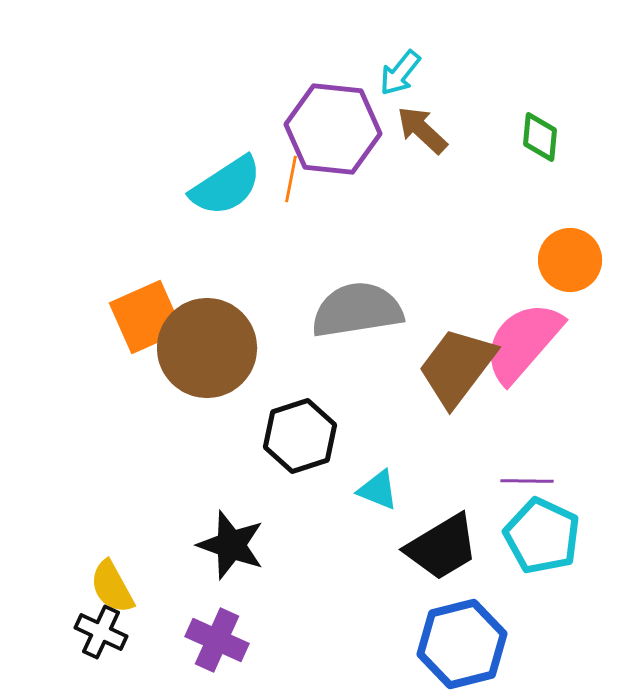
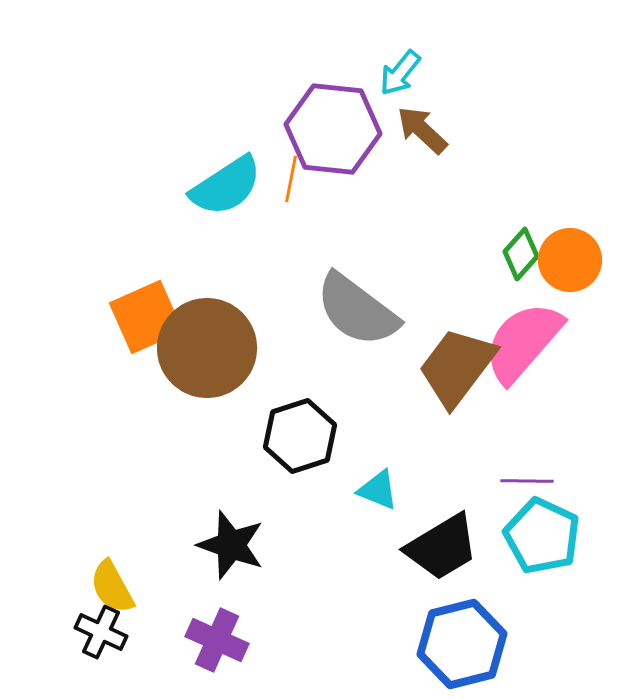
green diamond: moved 19 px left, 117 px down; rotated 36 degrees clockwise
gray semicircle: rotated 134 degrees counterclockwise
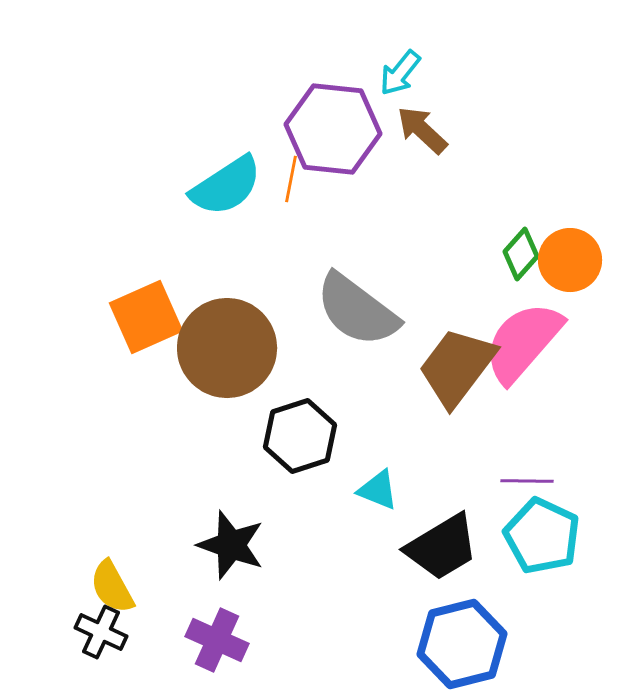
brown circle: moved 20 px right
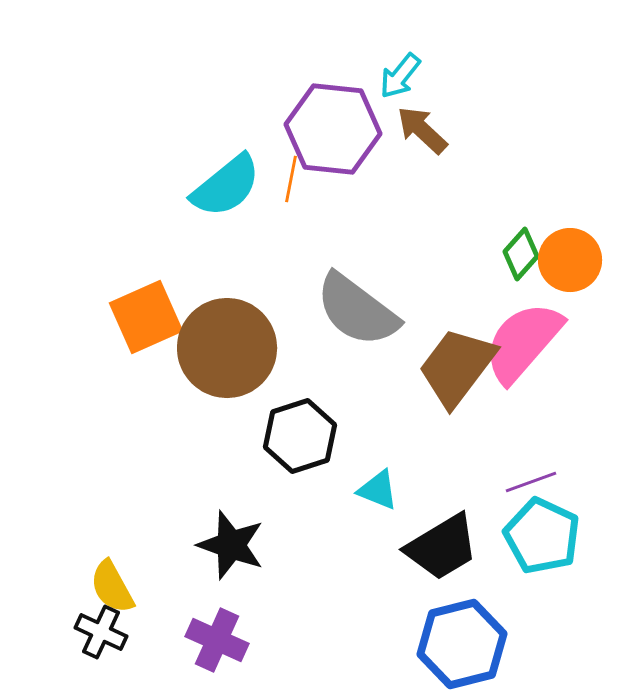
cyan arrow: moved 3 px down
cyan semicircle: rotated 6 degrees counterclockwise
purple line: moved 4 px right, 1 px down; rotated 21 degrees counterclockwise
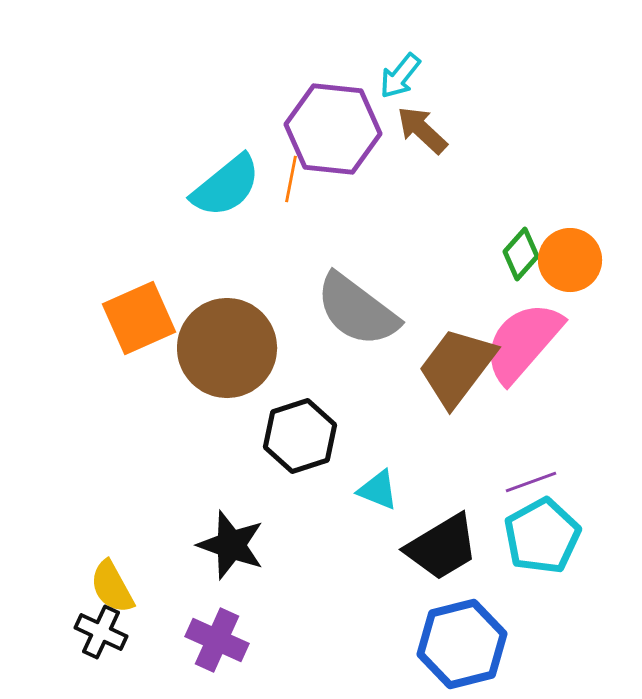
orange square: moved 7 px left, 1 px down
cyan pentagon: rotated 18 degrees clockwise
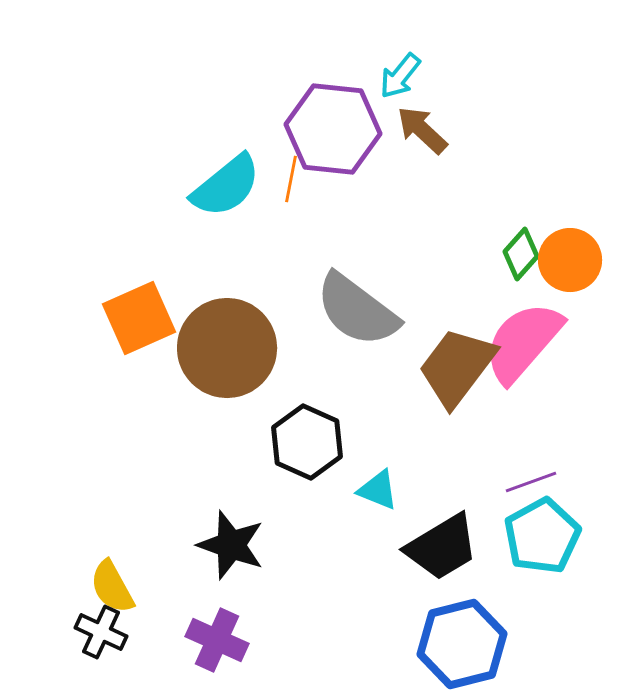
black hexagon: moved 7 px right, 6 px down; rotated 18 degrees counterclockwise
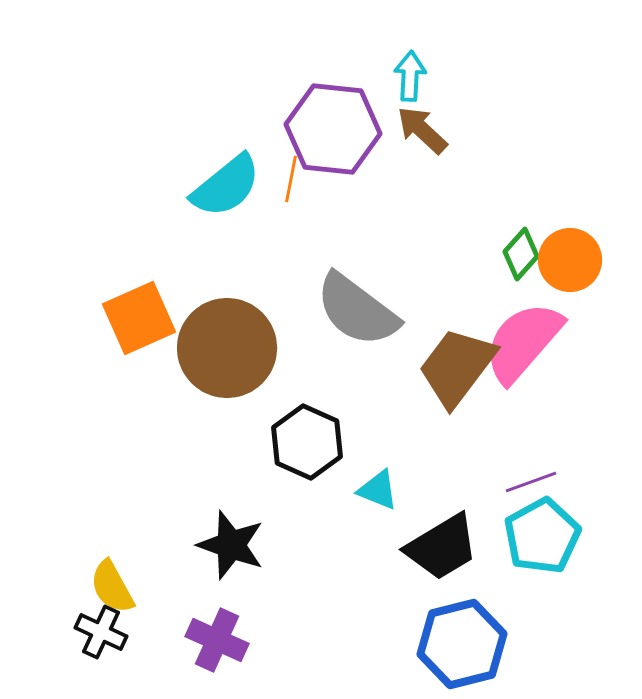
cyan arrow: moved 10 px right; rotated 144 degrees clockwise
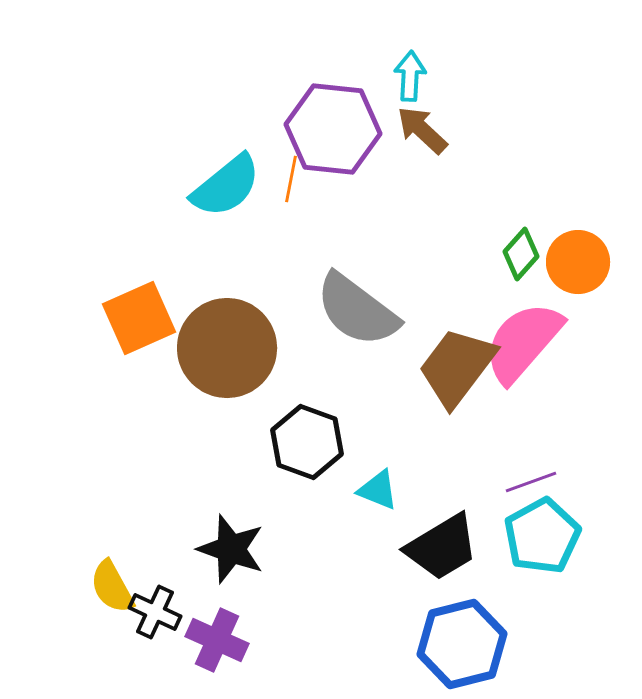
orange circle: moved 8 px right, 2 px down
black hexagon: rotated 4 degrees counterclockwise
black star: moved 4 px down
black cross: moved 54 px right, 20 px up
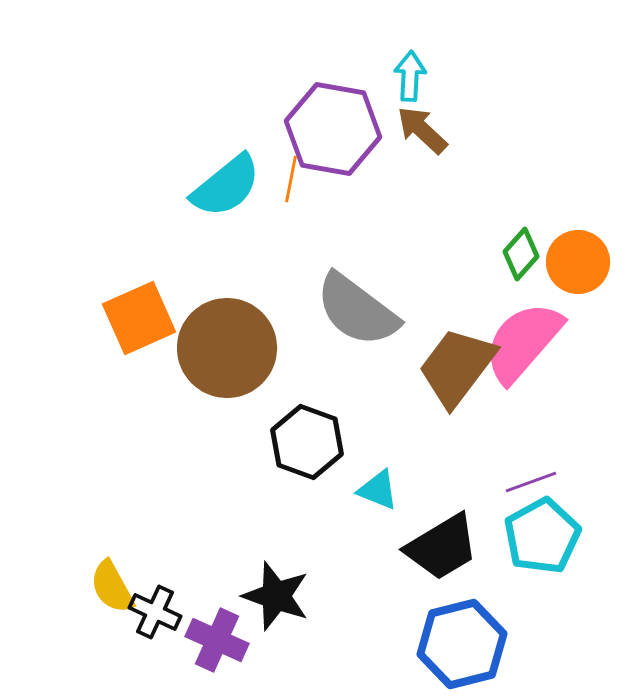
purple hexagon: rotated 4 degrees clockwise
black star: moved 45 px right, 47 px down
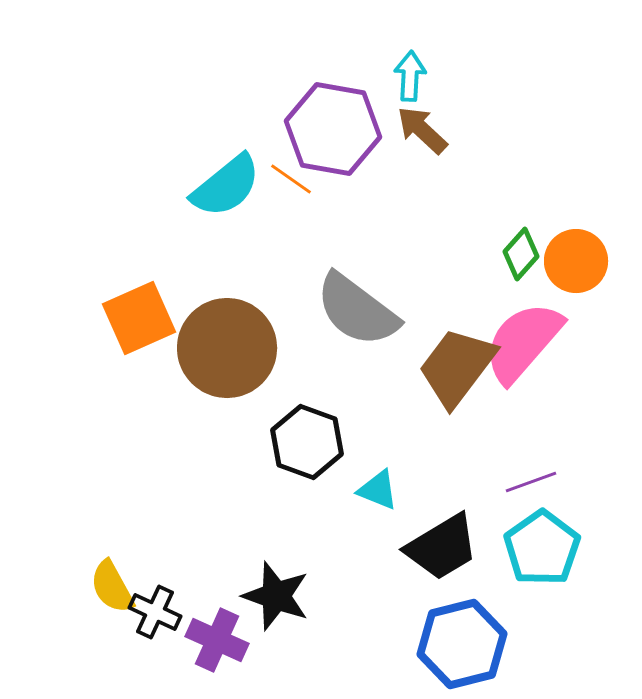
orange line: rotated 66 degrees counterclockwise
orange circle: moved 2 px left, 1 px up
cyan pentagon: moved 12 px down; rotated 6 degrees counterclockwise
